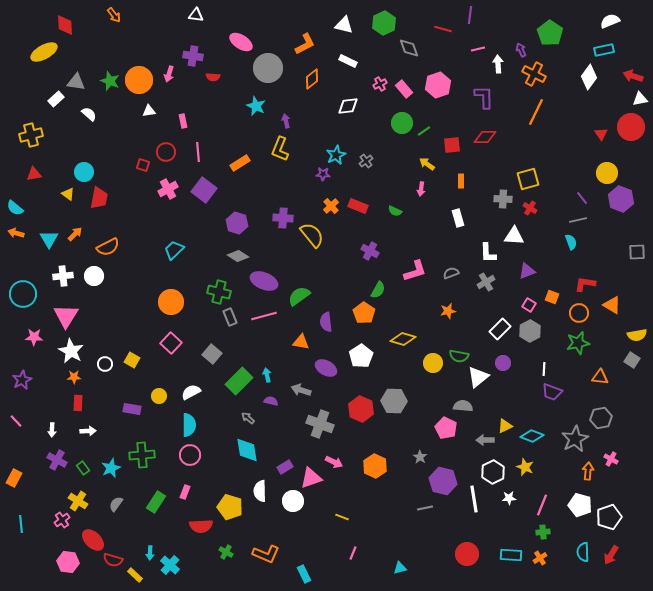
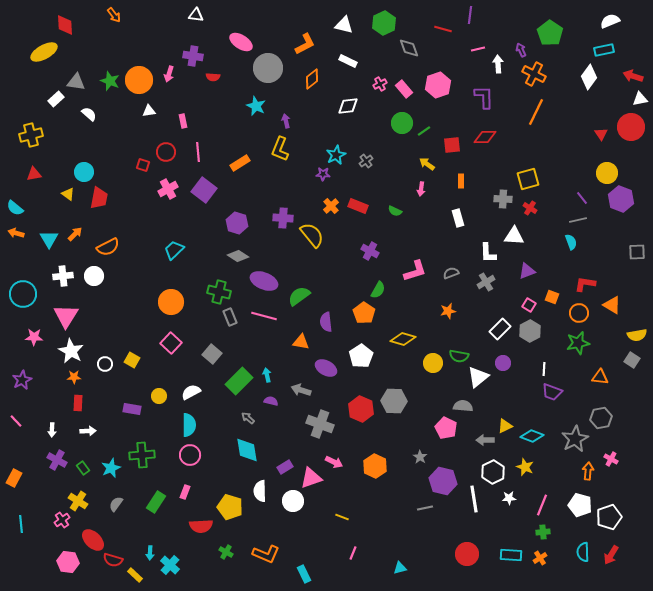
pink line at (264, 316): rotated 30 degrees clockwise
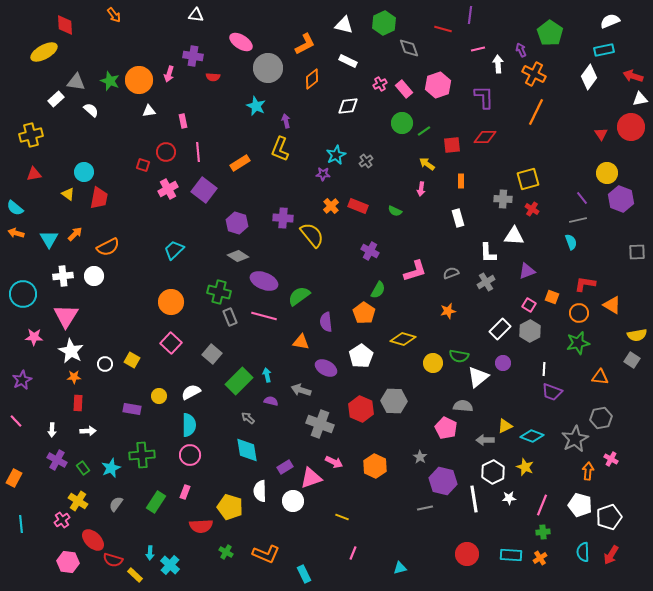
white semicircle at (89, 114): moved 2 px right, 4 px up
red cross at (530, 208): moved 2 px right, 1 px down
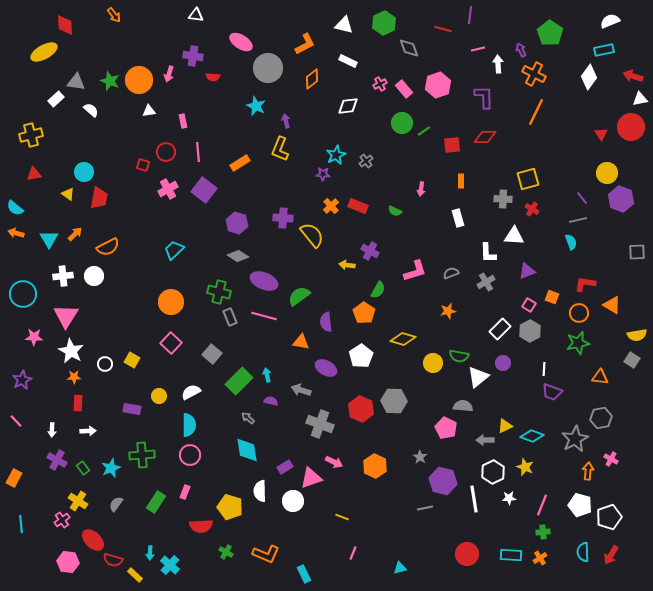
yellow arrow at (427, 164): moved 80 px left, 101 px down; rotated 28 degrees counterclockwise
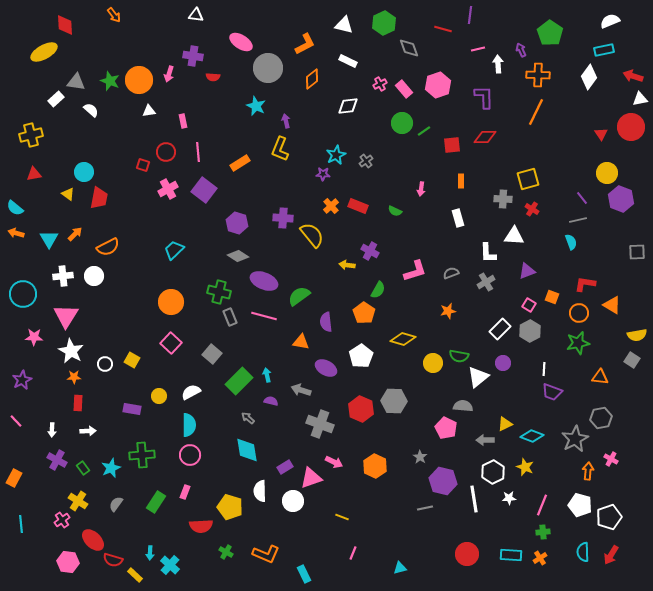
orange cross at (534, 74): moved 4 px right, 1 px down; rotated 25 degrees counterclockwise
yellow triangle at (505, 426): moved 2 px up
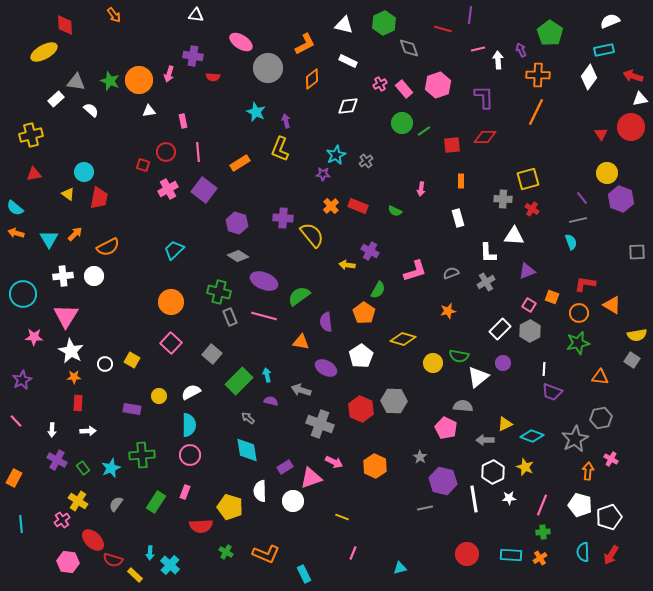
white arrow at (498, 64): moved 4 px up
cyan star at (256, 106): moved 6 px down
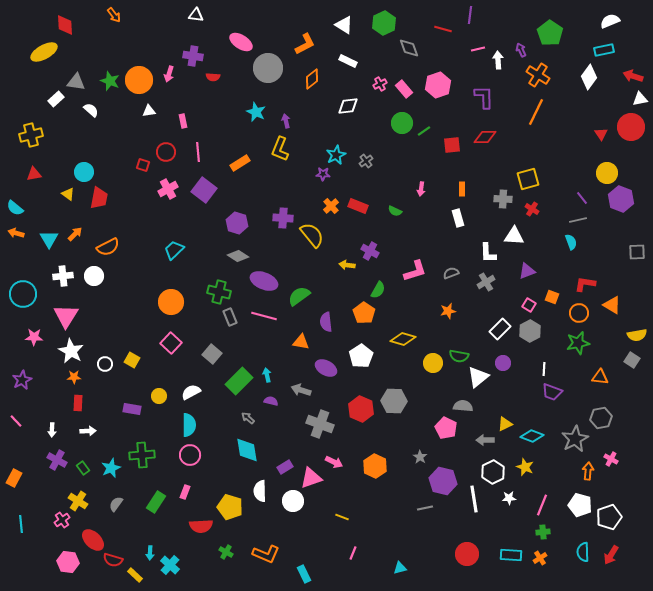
white triangle at (344, 25): rotated 18 degrees clockwise
orange cross at (538, 75): rotated 30 degrees clockwise
orange rectangle at (461, 181): moved 1 px right, 8 px down
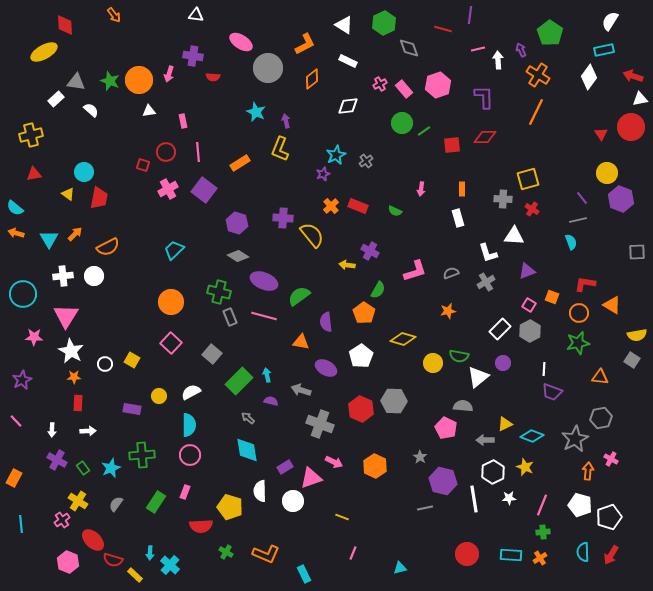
white semicircle at (610, 21): rotated 36 degrees counterclockwise
purple star at (323, 174): rotated 24 degrees counterclockwise
white L-shape at (488, 253): rotated 15 degrees counterclockwise
pink hexagon at (68, 562): rotated 15 degrees clockwise
